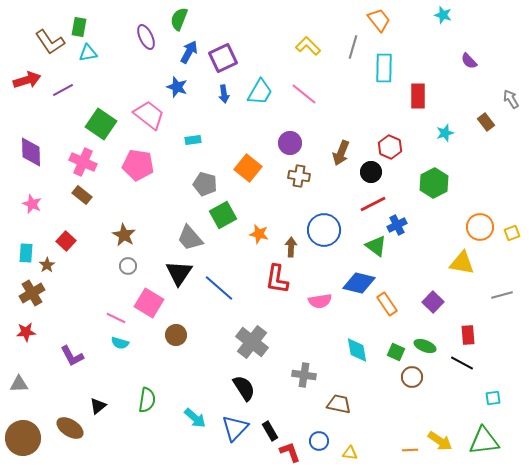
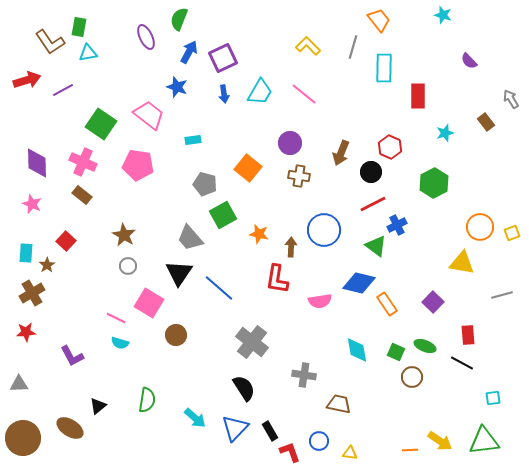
purple diamond at (31, 152): moved 6 px right, 11 px down
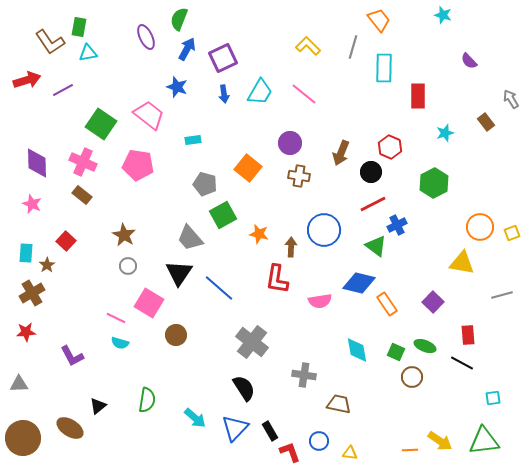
blue arrow at (189, 52): moved 2 px left, 3 px up
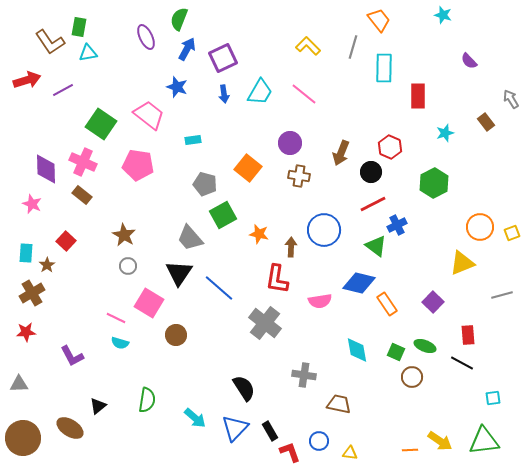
purple diamond at (37, 163): moved 9 px right, 6 px down
yellow triangle at (462, 263): rotated 32 degrees counterclockwise
gray cross at (252, 342): moved 13 px right, 19 px up
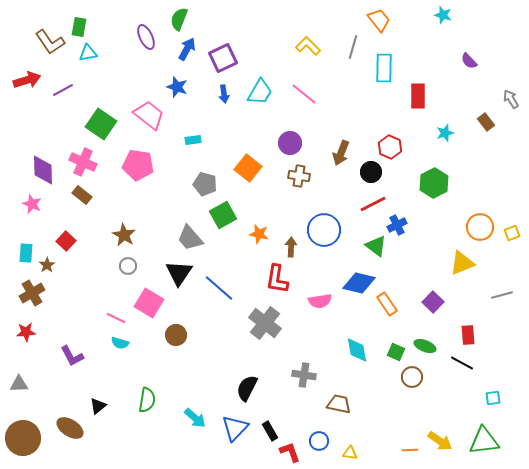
purple diamond at (46, 169): moved 3 px left, 1 px down
black semicircle at (244, 388): moved 3 px right; rotated 120 degrees counterclockwise
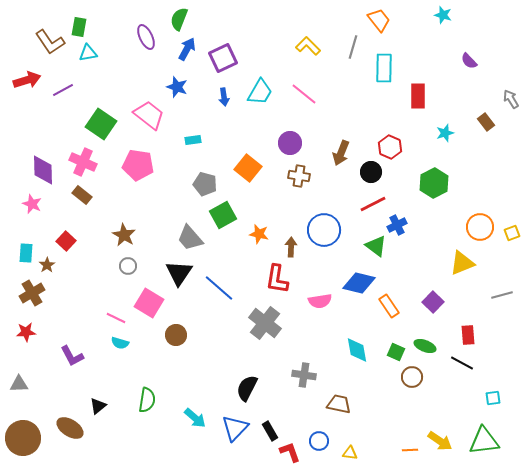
blue arrow at (224, 94): moved 3 px down
orange rectangle at (387, 304): moved 2 px right, 2 px down
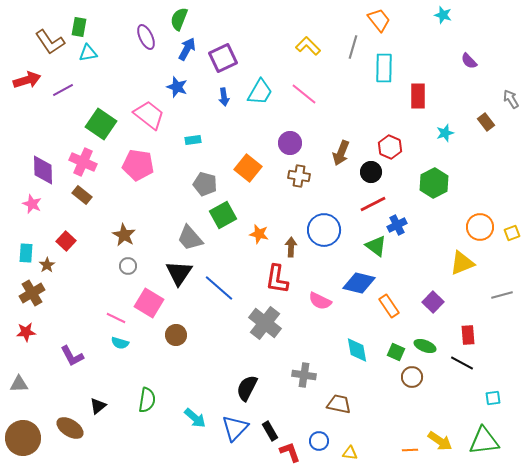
pink semicircle at (320, 301): rotated 35 degrees clockwise
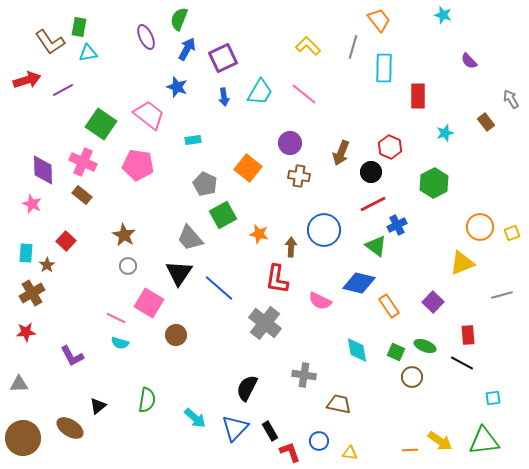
gray pentagon at (205, 184): rotated 10 degrees clockwise
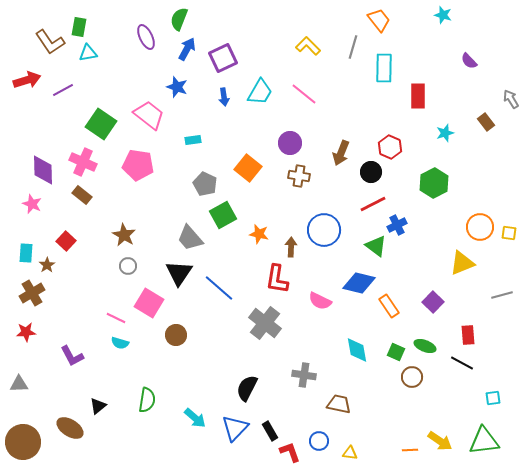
yellow square at (512, 233): moved 3 px left; rotated 28 degrees clockwise
brown circle at (23, 438): moved 4 px down
